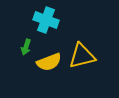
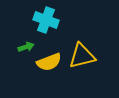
green arrow: rotated 126 degrees counterclockwise
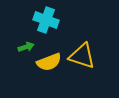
yellow triangle: rotated 32 degrees clockwise
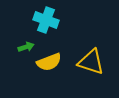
yellow triangle: moved 9 px right, 6 px down
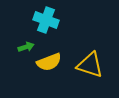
yellow triangle: moved 1 px left, 3 px down
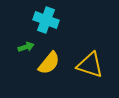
yellow semicircle: moved 1 px down; rotated 30 degrees counterclockwise
